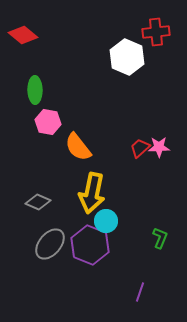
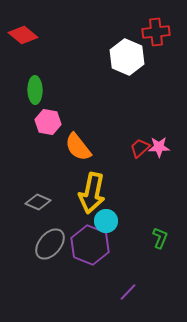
purple line: moved 12 px left; rotated 24 degrees clockwise
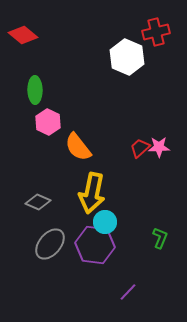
red cross: rotated 8 degrees counterclockwise
pink hexagon: rotated 15 degrees clockwise
cyan circle: moved 1 px left, 1 px down
purple hexagon: moved 5 px right; rotated 15 degrees counterclockwise
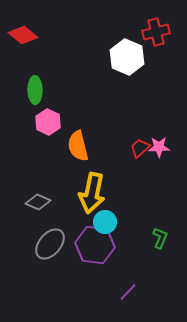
orange semicircle: moved 1 px up; rotated 24 degrees clockwise
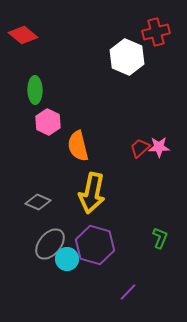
cyan circle: moved 38 px left, 37 px down
purple hexagon: rotated 9 degrees clockwise
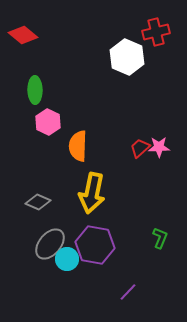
orange semicircle: rotated 16 degrees clockwise
purple hexagon: rotated 6 degrees counterclockwise
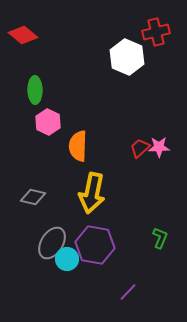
gray diamond: moved 5 px left, 5 px up; rotated 10 degrees counterclockwise
gray ellipse: moved 2 px right, 1 px up; rotated 8 degrees counterclockwise
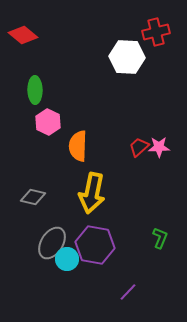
white hexagon: rotated 20 degrees counterclockwise
red trapezoid: moved 1 px left, 1 px up
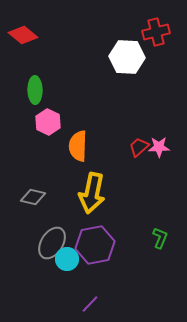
purple hexagon: rotated 21 degrees counterclockwise
purple line: moved 38 px left, 12 px down
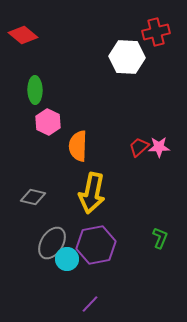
purple hexagon: moved 1 px right
